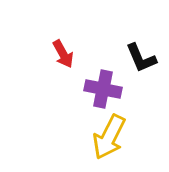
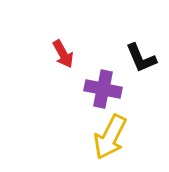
yellow arrow: moved 1 px right
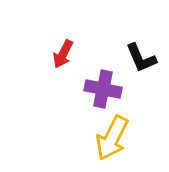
red arrow: rotated 56 degrees clockwise
yellow arrow: moved 2 px right, 1 px down
